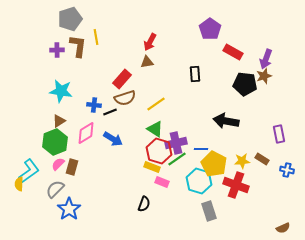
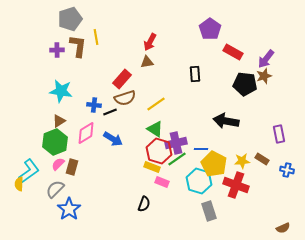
purple arrow at (266, 59): rotated 18 degrees clockwise
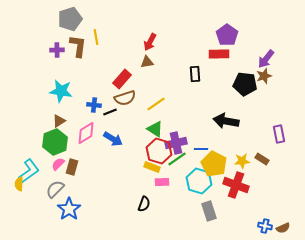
purple pentagon at (210, 29): moved 17 px right, 6 px down
red rectangle at (233, 52): moved 14 px left, 2 px down; rotated 30 degrees counterclockwise
blue cross at (287, 170): moved 22 px left, 56 px down
pink rectangle at (162, 182): rotated 24 degrees counterclockwise
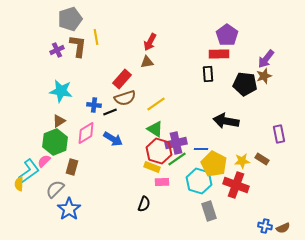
purple cross at (57, 50): rotated 24 degrees counterclockwise
black rectangle at (195, 74): moved 13 px right
pink semicircle at (58, 164): moved 14 px left, 3 px up
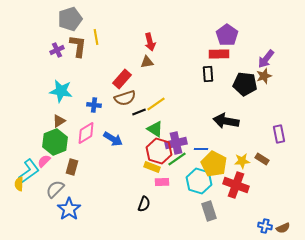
red arrow at (150, 42): rotated 42 degrees counterclockwise
black line at (110, 112): moved 29 px right
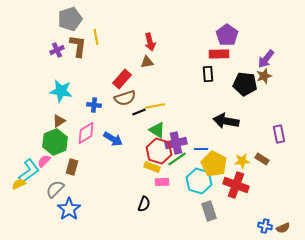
yellow line at (156, 104): moved 1 px left, 2 px down; rotated 24 degrees clockwise
green triangle at (155, 129): moved 2 px right, 1 px down
yellow semicircle at (19, 184): rotated 64 degrees clockwise
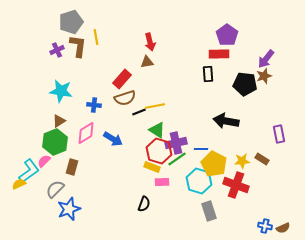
gray pentagon at (70, 19): moved 1 px right, 3 px down
blue star at (69, 209): rotated 15 degrees clockwise
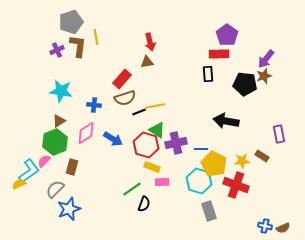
red hexagon at (159, 151): moved 13 px left, 6 px up
green line at (177, 159): moved 45 px left, 30 px down
brown rectangle at (262, 159): moved 3 px up
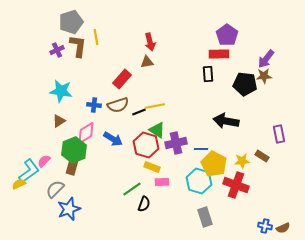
brown star at (264, 76): rotated 14 degrees clockwise
brown semicircle at (125, 98): moved 7 px left, 7 px down
green hexagon at (55, 142): moved 19 px right, 8 px down
gray rectangle at (209, 211): moved 4 px left, 6 px down
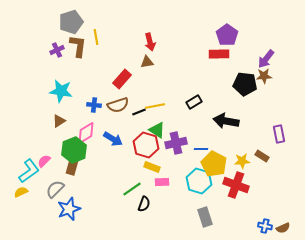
black rectangle at (208, 74): moved 14 px left, 28 px down; rotated 63 degrees clockwise
yellow semicircle at (19, 184): moved 2 px right, 8 px down
